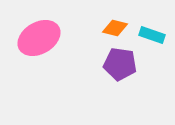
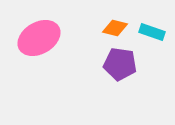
cyan rectangle: moved 3 px up
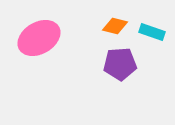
orange diamond: moved 2 px up
purple pentagon: rotated 12 degrees counterclockwise
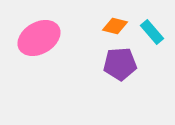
cyan rectangle: rotated 30 degrees clockwise
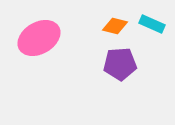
cyan rectangle: moved 8 px up; rotated 25 degrees counterclockwise
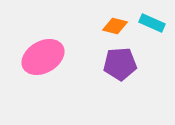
cyan rectangle: moved 1 px up
pink ellipse: moved 4 px right, 19 px down
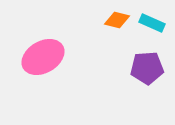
orange diamond: moved 2 px right, 6 px up
purple pentagon: moved 27 px right, 4 px down
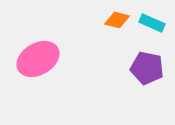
pink ellipse: moved 5 px left, 2 px down
purple pentagon: rotated 16 degrees clockwise
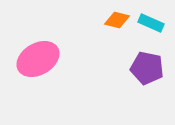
cyan rectangle: moved 1 px left
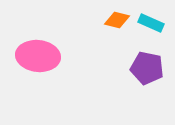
pink ellipse: moved 3 px up; rotated 36 degrees clockwise
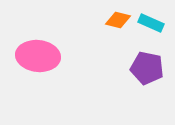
orange diamond: moved 1 px right
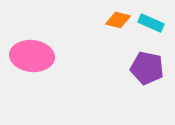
pink ellipse: moved 6 px left
